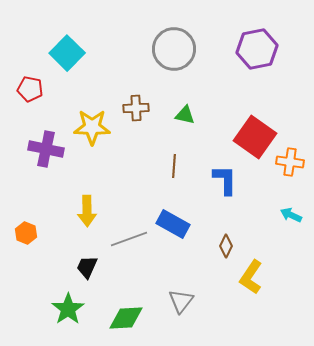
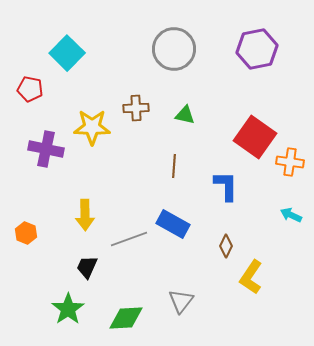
blue L-shape: moved 1 px right, 6 px down
yellow arrow: moved 2 px left, 4 px down
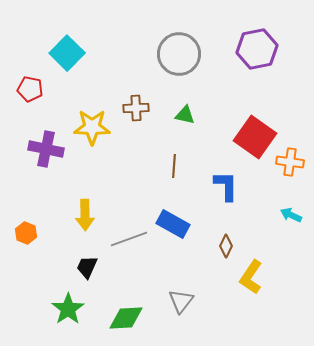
gray circle: moved 5 px right, 5 px down
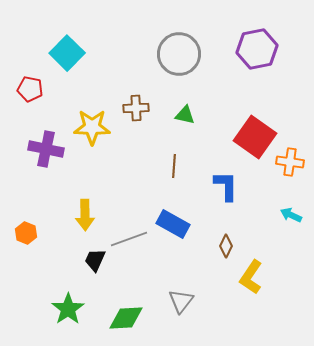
black trapezoid: moved 8 px right, 7 px up
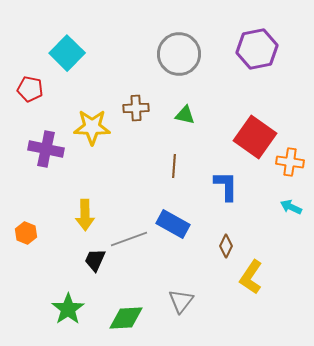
cyan arrow: moved 8 px up
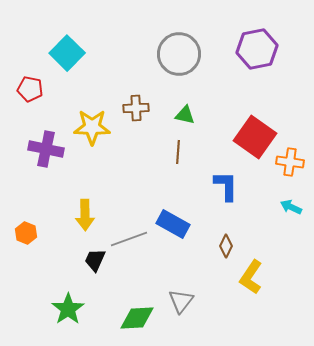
brown line: moved 4 px right, 14 px up
green diamond: moved 11 px right
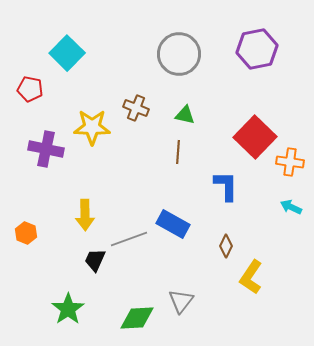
brown cross: rotated 25 degrees clockwise
red square: rotated 9 degrees clockwise
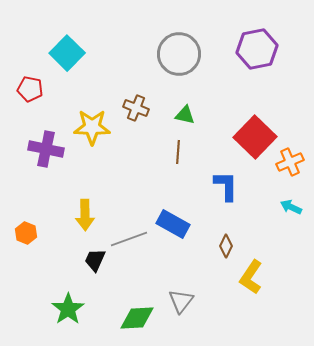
orange cross: rotated 32 degrees counterclockwise
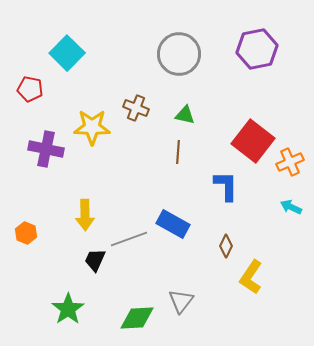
red square: moved 2 px left, 4 px down; rotated 6 degrees counterclockwise
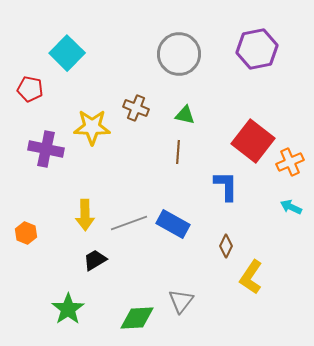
gray line: moved 16 px up
black trapezoid: rotated 35 degrees clockwise
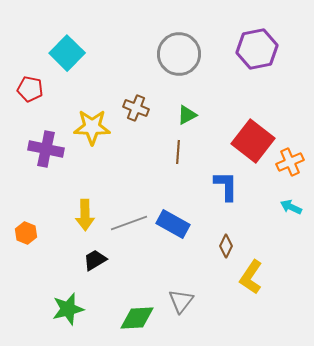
green triangle: moved 2 px right; rotated 40 degrees counterclockwise
green star: rotated 20 degrees clockwise
